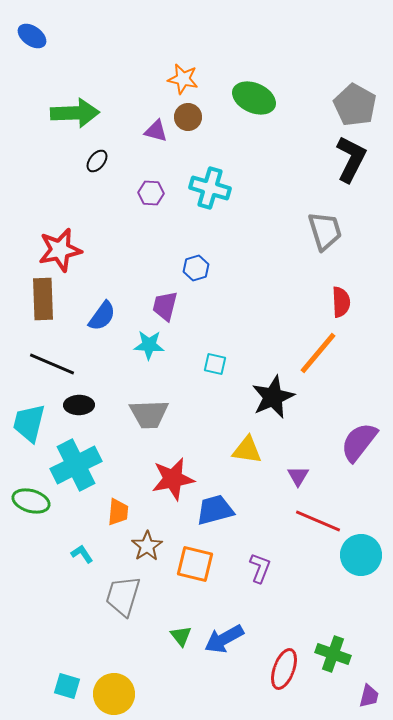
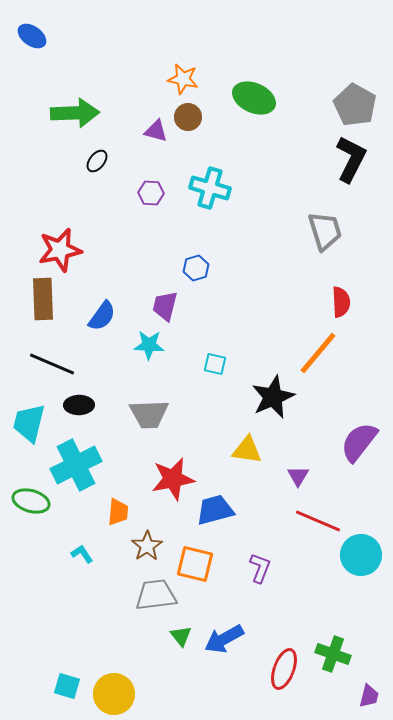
gray trapezoid at (123, 596): moved 33 px right, 1 px up; rotated 66 degrees clockwise
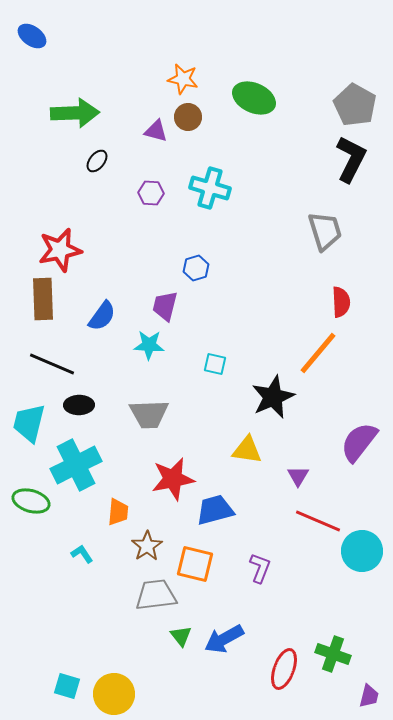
cyan circle at (361, 555): moved 1 px right, 4 px up
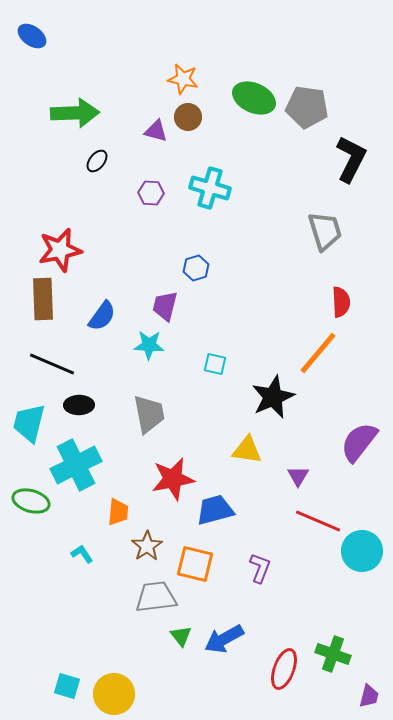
gray pentagon at (355, 105): moved 48 px left, 2 px down; rotated 21 degrees counterclockwise
gray trapezoid at (149, 414): rotated 99 degrees counterclockwise
gray trapezoid at (156, 595): moved 2 px down
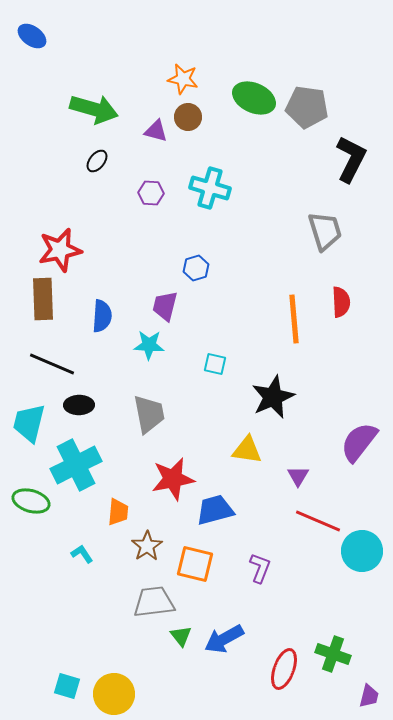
green arrow at (75, 113): moved 19 px right, 4 px up; rotated 18 degrees clockwise
blue semicircle at (102, 316): rotated 32 degrees counterclockwise
orange line at (318, 353): moved 24 px left, 34 px up; rotated 45 degrees counterclockwise
gray trapezoid at (156, 597): moved 2 px left, 5 px down
